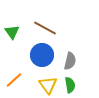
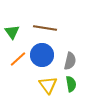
brown line: rotated 20 degrees counterclockwise
orange line: moved 4 px right, 21 px up
green semicircle: moved 1 px right, 1 px up
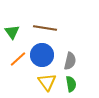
yellow triangle: moved 1 px left, 3 px up
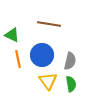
brown line: moved 4 px right, 4 px up
green triangle: moved 3 px down; rotated 28 degrees counterclockwise
orange line: rotated 60 degrees counterclockwise
yellow triangle: moved 1 px right, 1 px up
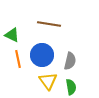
green semicircle: moved 3 px down
